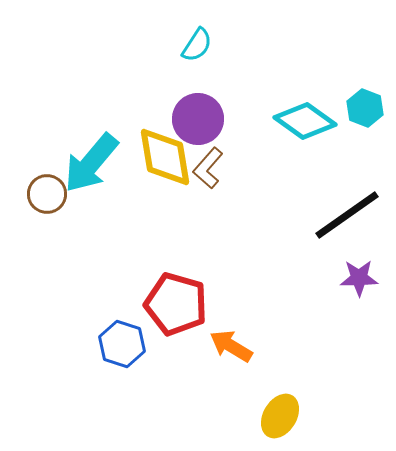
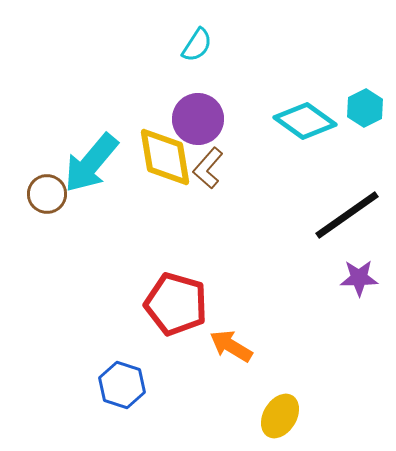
cyan hexagon: rotated 12 degrees clockwise
blue hexagon: moved 41 px down
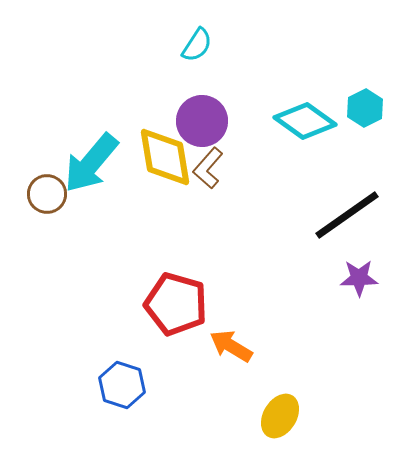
purple circle: moved 4 px right, 2 px down
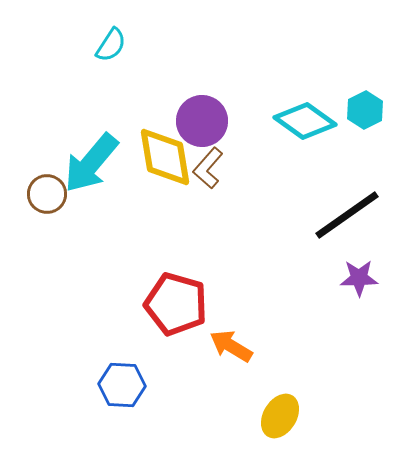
cyan semicircle: moved 86 px left
cyan hexagon: moved 2 px down
blue hexagon: rotated 15 degrees counterclockwise
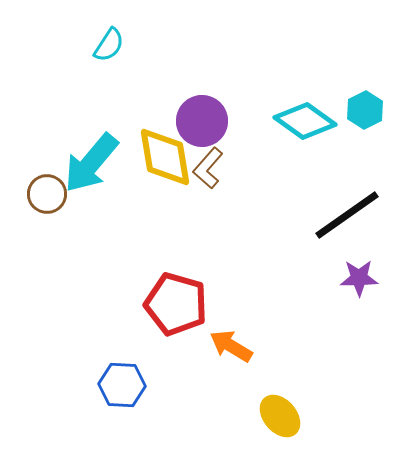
cyan semicircle: moved 2 px left
yellow ellipse: rotated 72 degrees counterclockwise
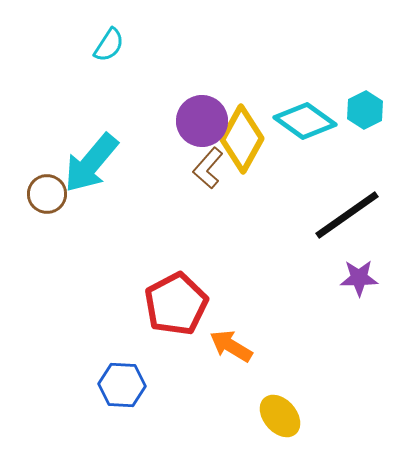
yellow diamond: moved 77 px right, 18 px up; rotated 38 degrees clockwise
red pentagon: rotated 28 degrees clockwise
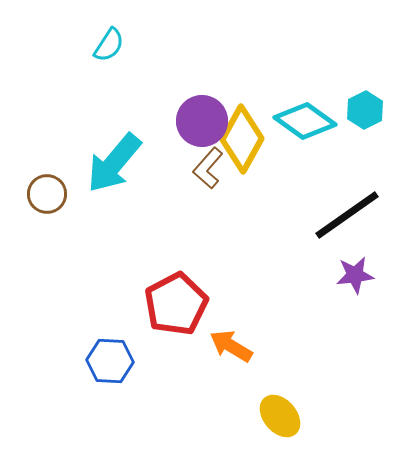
cyan arrow: moved 23 px right
purple star: moved 4 px left, 3 px up; rotated 6 degrees counterclockwise
blue hexagon: moved 12 px left, 24 px up
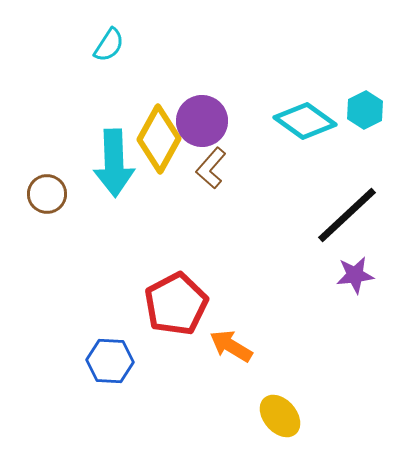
yellow diamond: moved 83 px left
cyan arrow: rotated 42 degrees counterclockwise
brown L-shape: moved 3 px right
black line: rotated 8 degrees counterclockwise
